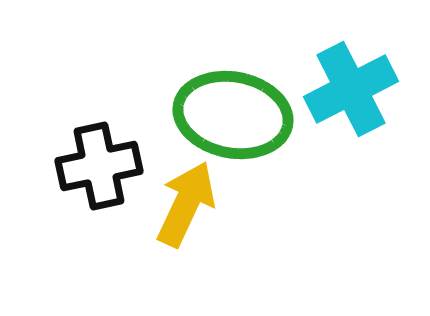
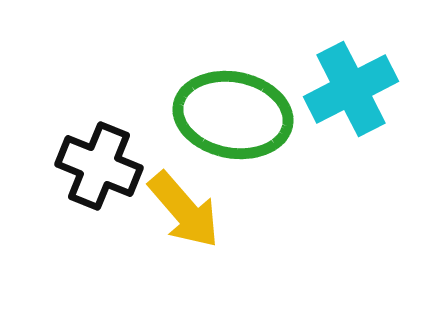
black cross: rotated 34 degrees clockwise
yellow arrow: moved 2 px left, 6 px down; rotated 114 degrees clockwise
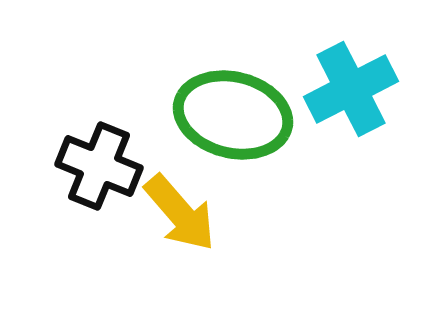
green ellipse: rotated 3 degrees clockwise
yellow arrow: moved 4 px left, 3 px down
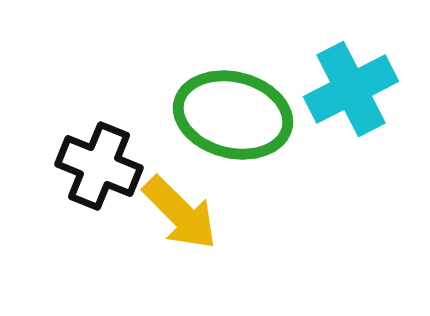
yellow arrow: rotated 4 degrees counterclockwise
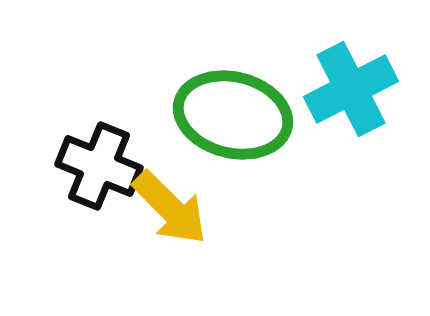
yellow arrow: moved 10 px left, 5 px up
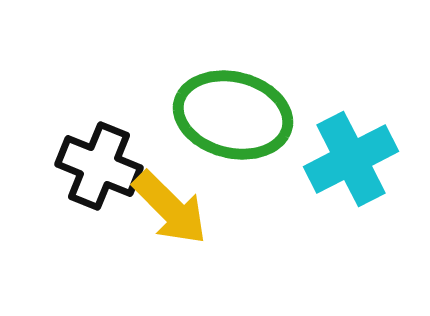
cyan cross: moved 70 px down
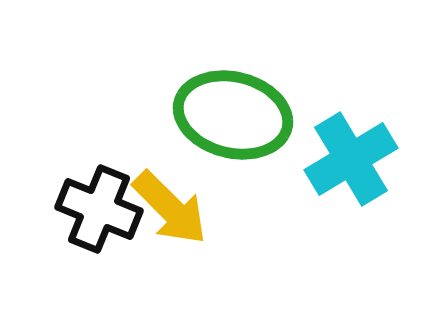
cyan cross: rotated 4 degrees counterclockwise
black cross: moved 43 px down
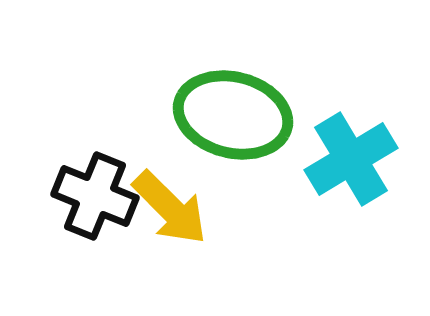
black cross: moved 4 px left, 13 px up
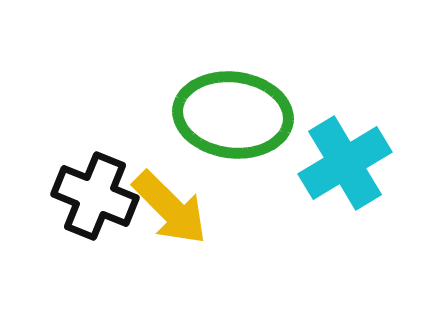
green ellipse: rotated 7 degrees counterclockwise
cyan cross: moved 6 px left, 4 px down
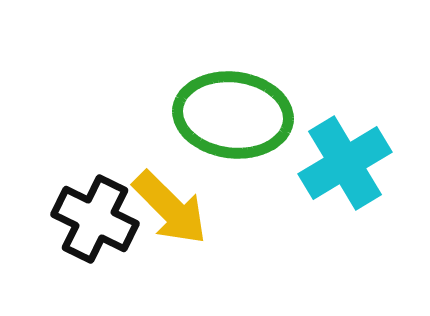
black cross: moved 23 px down; rotated 4 degrees clockwise
